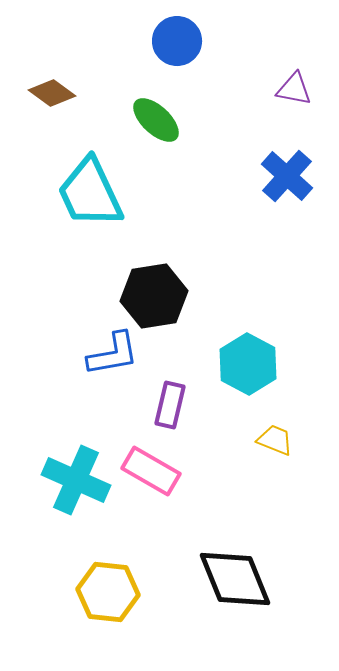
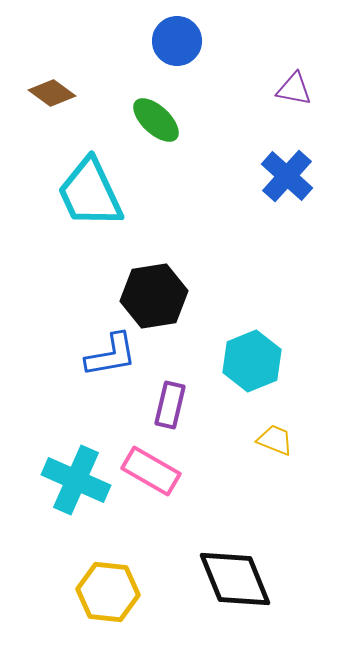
blue L-shape: moved 2 px left, 1 px down
cyan hexagon: moved 4 px right, 3 px up; rotated 10 degrees clockwise
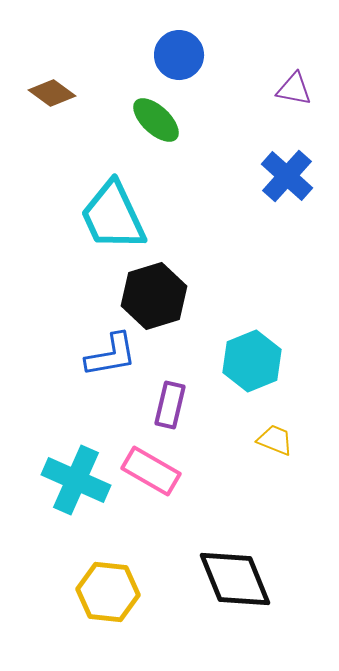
blue circle: moved 2 px right, 14 px down
cyan trapezoid: moved 23 px right, 23 px down
black hexagon: rotated 8 degrees counterclockwise
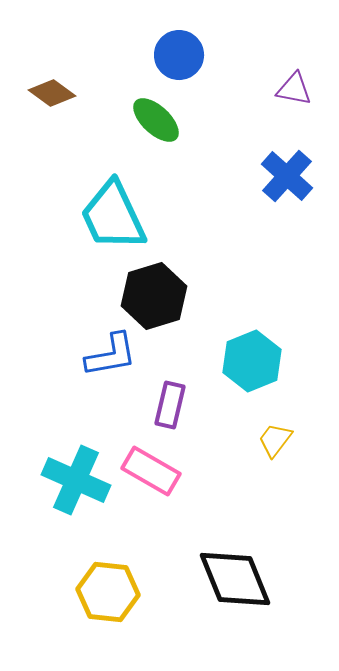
yellow trapezoid: rotated 75 degrees counterclockwise
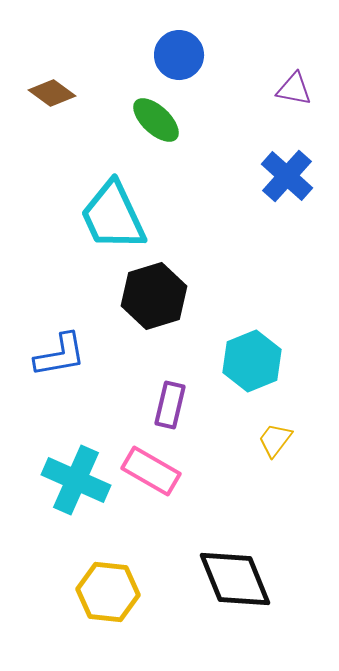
blue L-shape: moved 51 px left
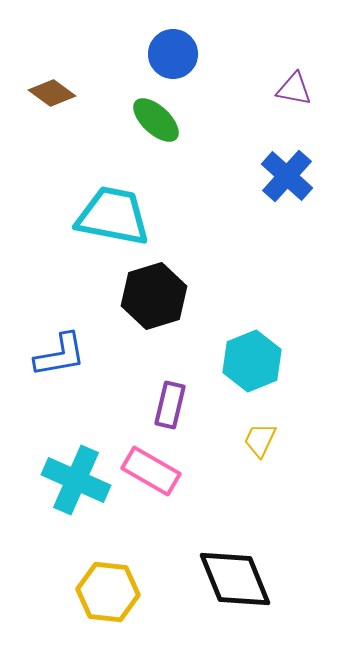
blue circle: moved 6 px left, 1 px up
cyan trapezoid: rotated 126 degrees clockwise
yellow trapezoid: moved 15 px left; rotated 12 degrees counterclockwise
